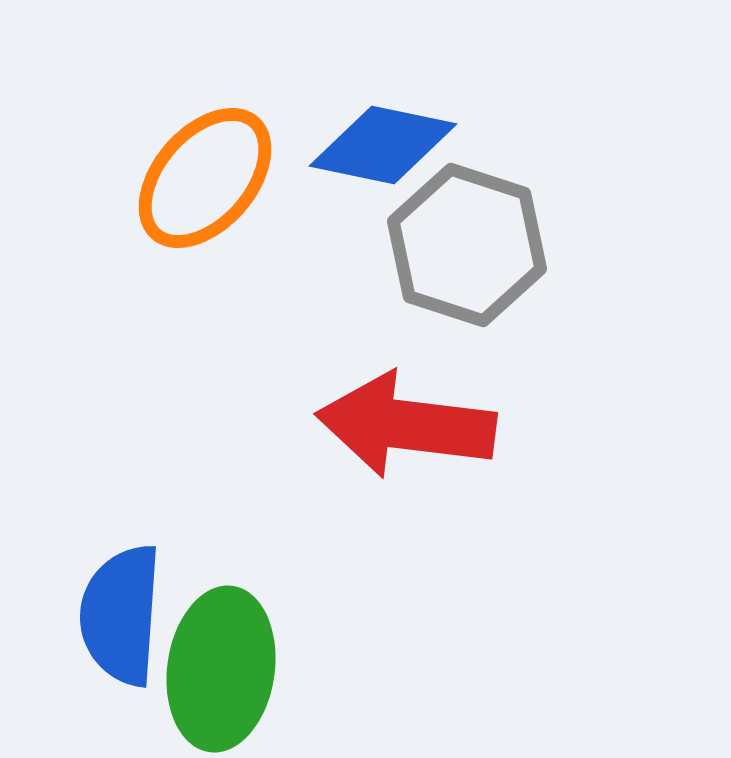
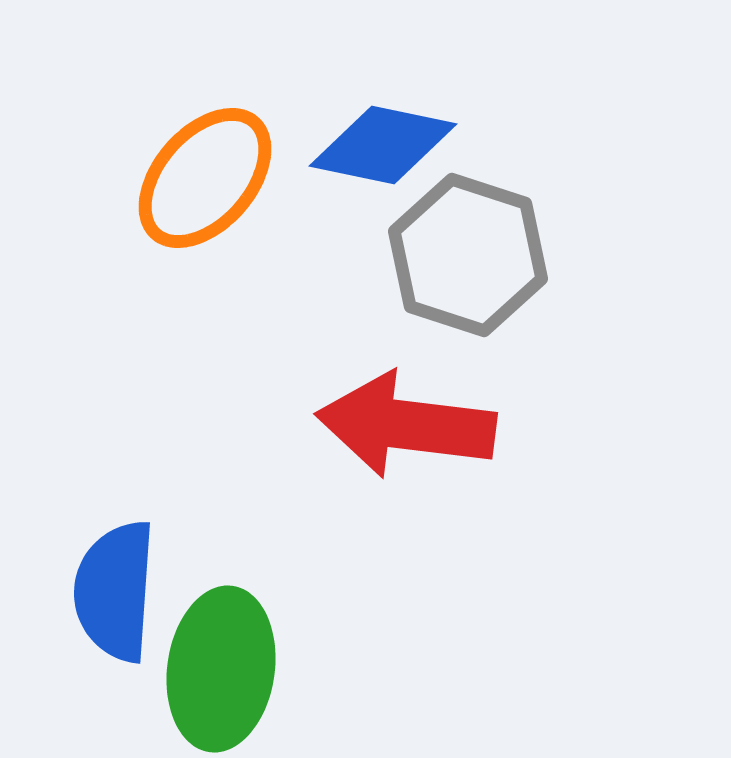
gray hexagon: moved 1 px right, 10 px down
blue semicircle: moved 6 px left, 24 px up
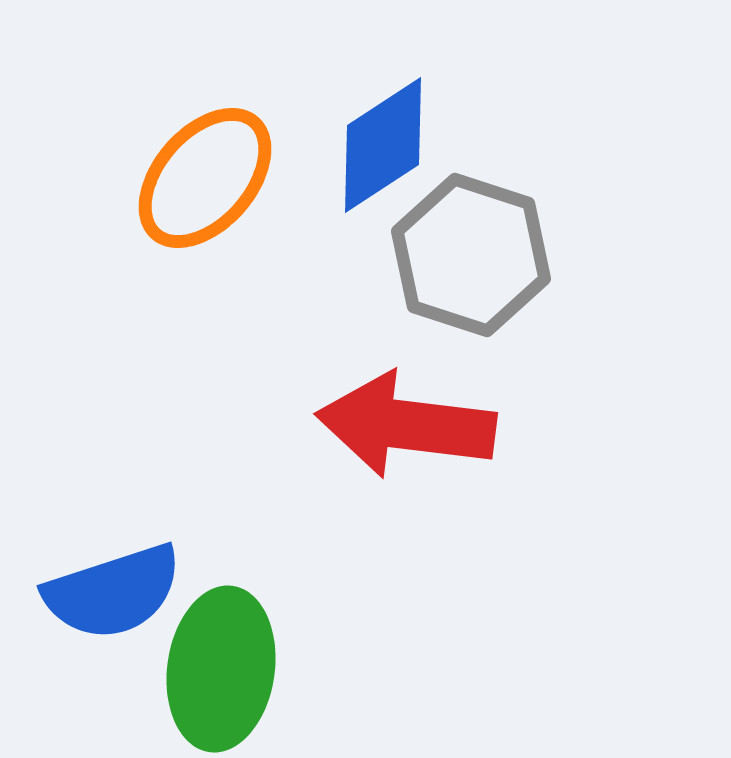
blue diamond: rotated 45 degrees counterclockwise
gray hexagon: moved 3 px right
blue semicircle: moved 2 px left, 1 px down; rotated 112 degrees counterclockwise
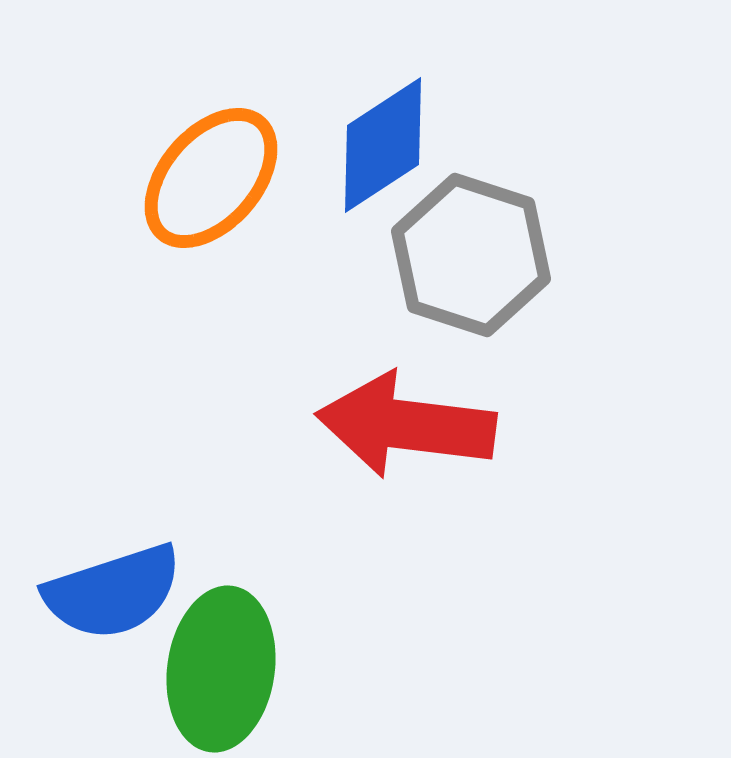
orange ellipse: moved 6 px right
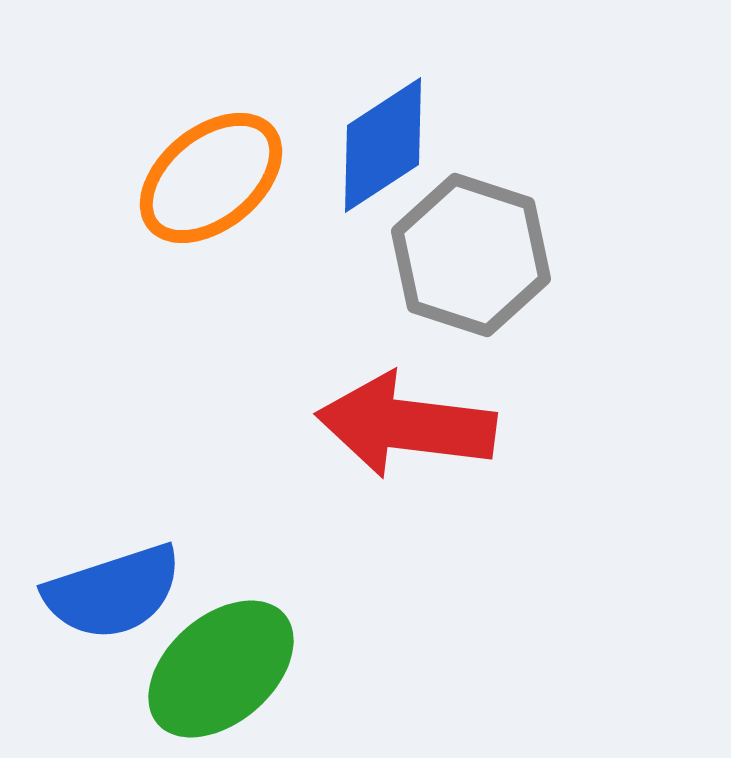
orange ellipse: rotated 10 degrees clockwise
green ellipse: rotated 41 degrees clockwise
